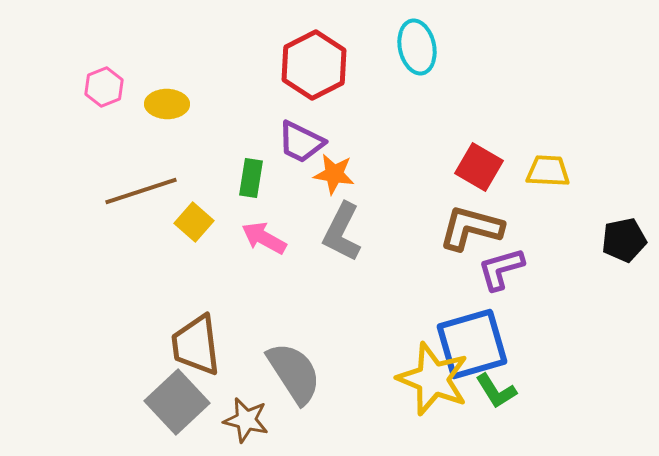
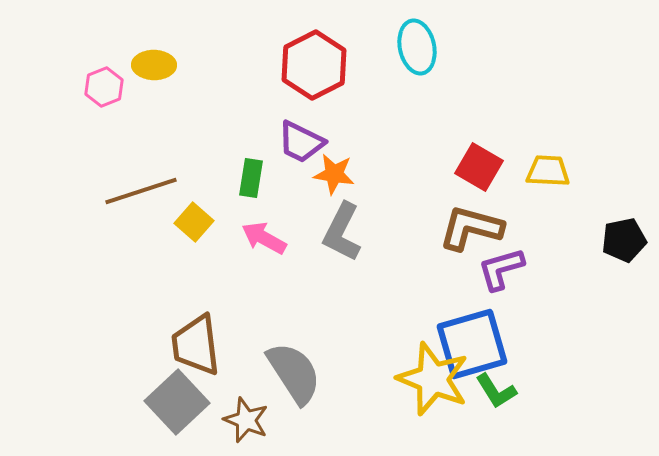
yellow ellipse: moved 13 px left, 39 px up
brown star: rotated 9 degrees clockwise
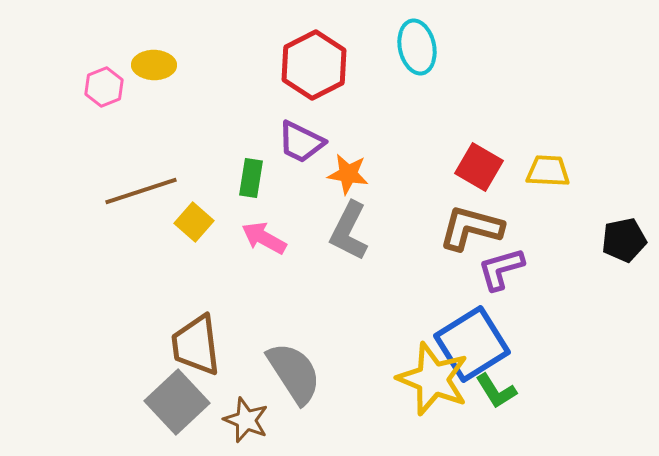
orange star: moved 14 px right
gray L-shape: moved 7 px right, 1 px up
blue square: rotated 16 degrees counterclockwise
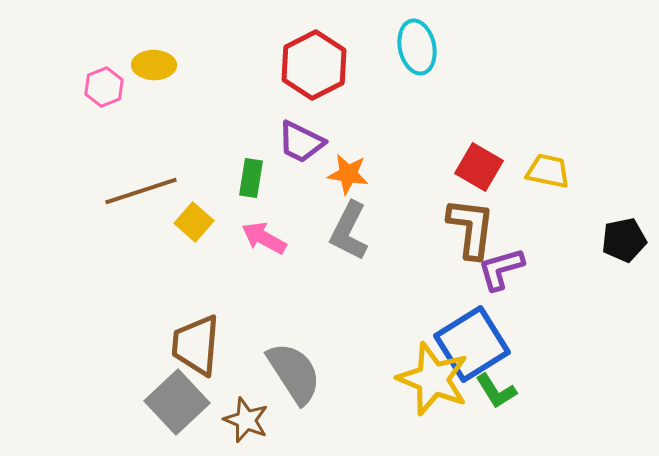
yellow trapezoid: rotated 9 degrees clockwise
brown L-shape: rotated 82 degrees clockwise
brown trapezoid: rotated 12 degrees clockwise
